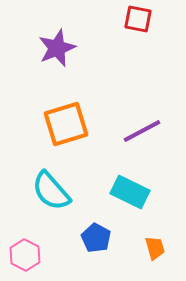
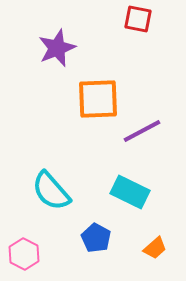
orange square: moved 32 px right, 25 px up; rotated 15 degrees clockwise
orange trapezoid: rotated 65 degrees clockwise
pink hexagon: moved 1 px left, 1 px up
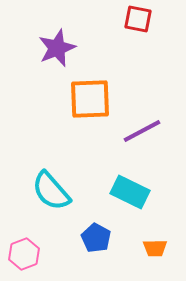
orange square: moved 8 px left
orange trapezoid: rotated 40 degrees clockwise
pink hexagon: rotated 12 degrees clockwise
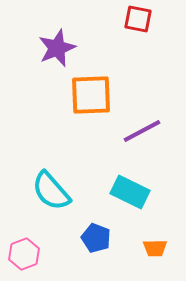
orange square: moved 1 px right, 4 px up
blue pentagon: rotated 8 degrees counterclockwise
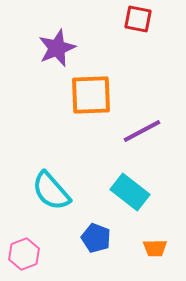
cyan rectangle: rotated 12 degrees clockwise
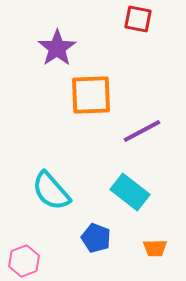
purple star: rotated 12 degrees counterclockwise
pink hexagon: moved 7 px down
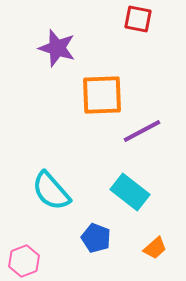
purple star: rotated 21 degrees counterclockwise
orange square: moved 11 px right
orange trapezoid: rotated 40 degrees counterclockwise
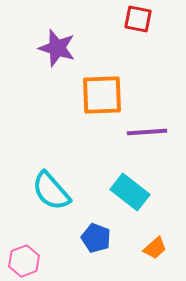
purple line: moved 5 px right, 1 px down; rotated 24 degrees clockwise
